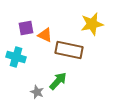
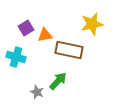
purple square: rotated 21 degrees counterclockwise
orange triangle: rotated 35 degrees counterclockwise
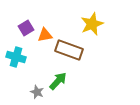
yellow star: rotated 10 degrees counterclockwise
brown rectangle: rotated 8 degrees clockwise
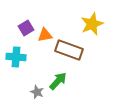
cyan cross: rotated 12 degrees counterclockwise
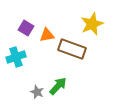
purple square: rotated 28 degrees counterclockwise
orange triangle: moved 2 px right
brown rectangle: moved 3 px right, 1 px up
cyan cross: rotated 24 degrees counterclockwise
green arrow: moved 5 px down
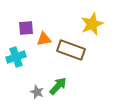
purple square: rotated 35 degrees counterclockwise
orange triangle: moved 3 px left, 4 px down
brown rectangle: moved 1 px left, 1 px down
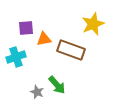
yellow star: moved 1 px right
green arrow: moved 1 px left, 1 px up; rotated 96 degrees clockwise
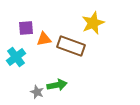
yellow star: moved 1 px up
brown rectangle: moved 4 px up
cyan cross: rotated 18 degrees counterclockwise
green arrow: rotated 60 degrees counterclockwise
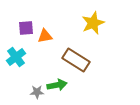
orange triangle: moved 1 px right, 3 px up
brown rectangle: moved 5 px right, 14 px down; rotated 12 degrees clockwise
gray star: rotated 24 degrees counterclockwise
